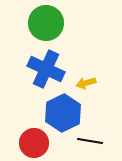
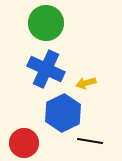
red circle: moved 10 px left
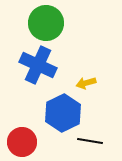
blue cross: moved 8 px left, 4 px up
red circle: moved 2 px left, 1 px up
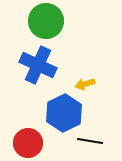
green circle: moved 2 px up
yellow arrow: moved 1 px left, 1 px down
blue hexagon: moved 1 px right
red circle: moved 6 px right, 1 px down
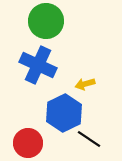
black line: moved 1 px left, 2 px up; rotated 25 degrees clockwise
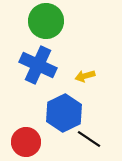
yellow arrow: moved 8 px up
red circle: moved 2 px left, 1 px up
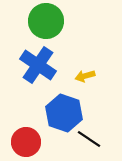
blue cross: rotated 9 degrees clockwise
blue hexagon: rotated 15 degrees counterclockwise
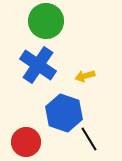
black line: rotated 25 degrees clockwise
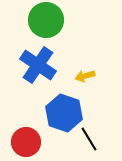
green circle: moved 1 px up
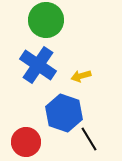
yellow arrow: moved 4 px left
